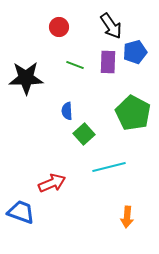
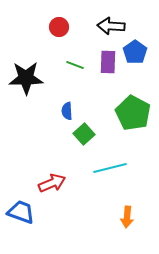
black arrow: rotated 128 degrees clockwise
blue pentagon: rotated 20 degrees counterclockwise
cyan line: moved 1 px right, 1 px down
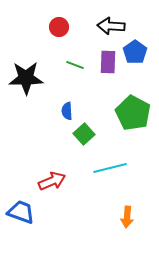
red arrow: moved 2 px up
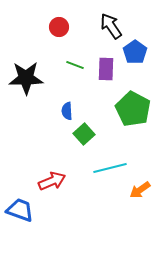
black arrow: rotated 52 degrees clockwise
purple rectangle: moved 2 px left, 7 px down
green pentagon: moved 4 px up
blue trapezoid: moved 1 px left, 2 px up
orange arrow: moved 13 px right, 27 px up; rotated 50 degrees clockwise
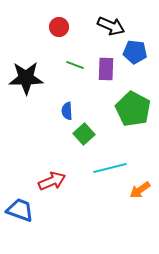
black arrow: rotated 148 degrees clockwise
blue pentagon: rotated 30 degrees counterclockwise
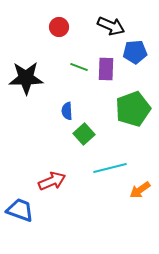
blue pentagon: rotated 10 degrees counterclockwise
green line: moved 4 px right, 2 px down
green pentagon: rotated 24 degrees clockwise
